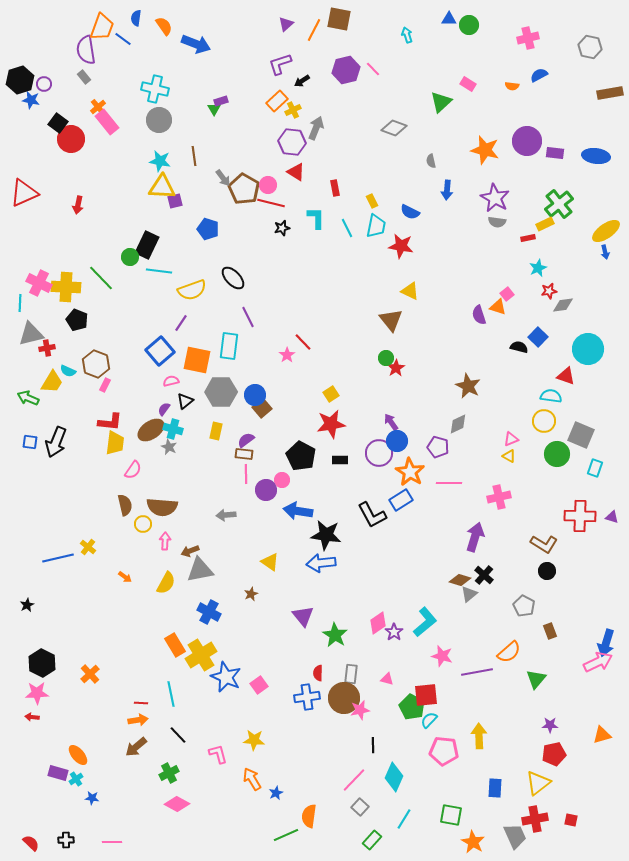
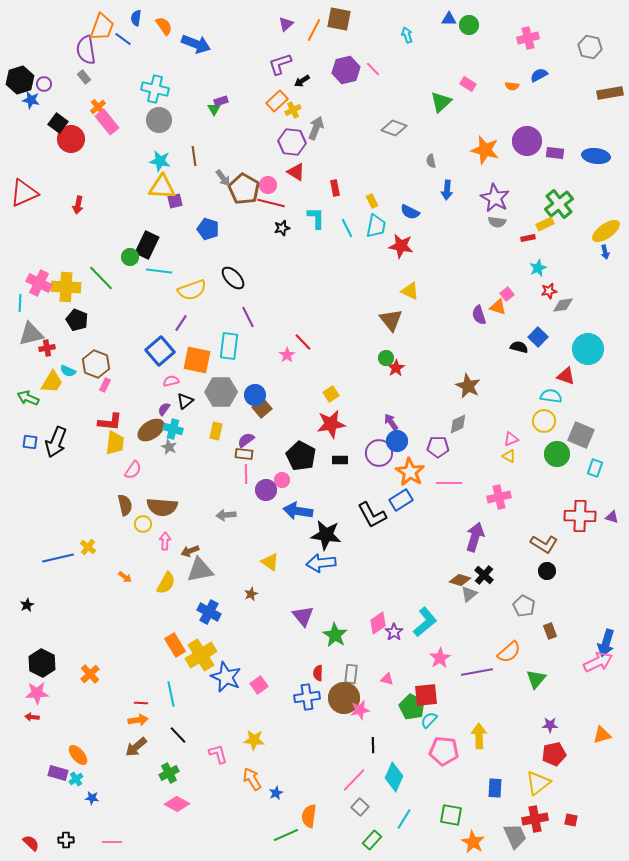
purple pentagon at (438, 447): rotated 15 degrees counterclockwise
pink star at (442, 656): moved 2 px left, 2 px down; rotated 25 degrees clockwise
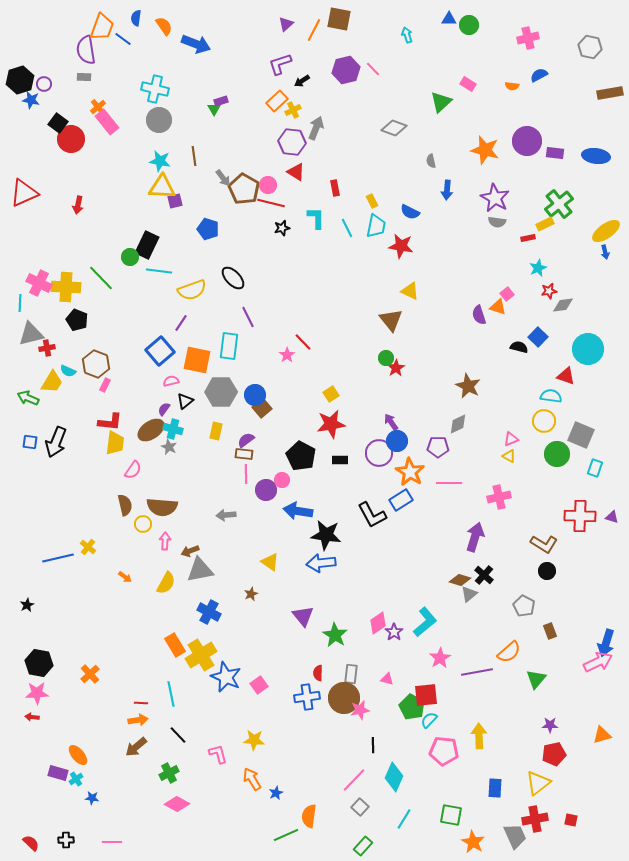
gray rectangle at (84, 77): rotated 48 degrees counterclockwise
black hexagon at (42, 663): moved 3 px left; rotated 16 degrees counterclockwise
green rectangle at (372, 840): moved 9 px left, 6 px down
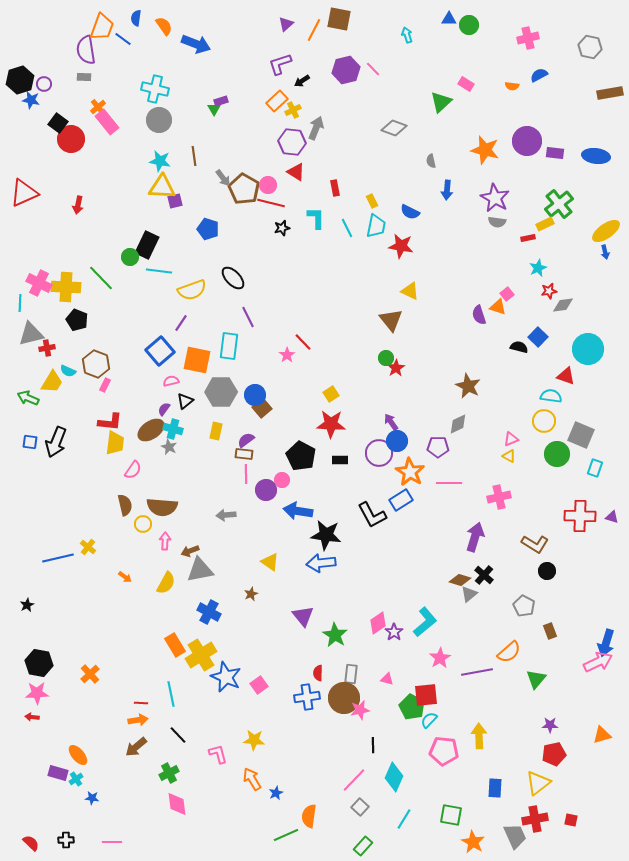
pink rectangle at (468, 84): moved 2 px left
red star at (331, 424): rotated 12 degrees clockwise
brown L-shape at (544, 544): moved 9 px left
pink diamond at (177, 804): rotated 55 degrees clockwise
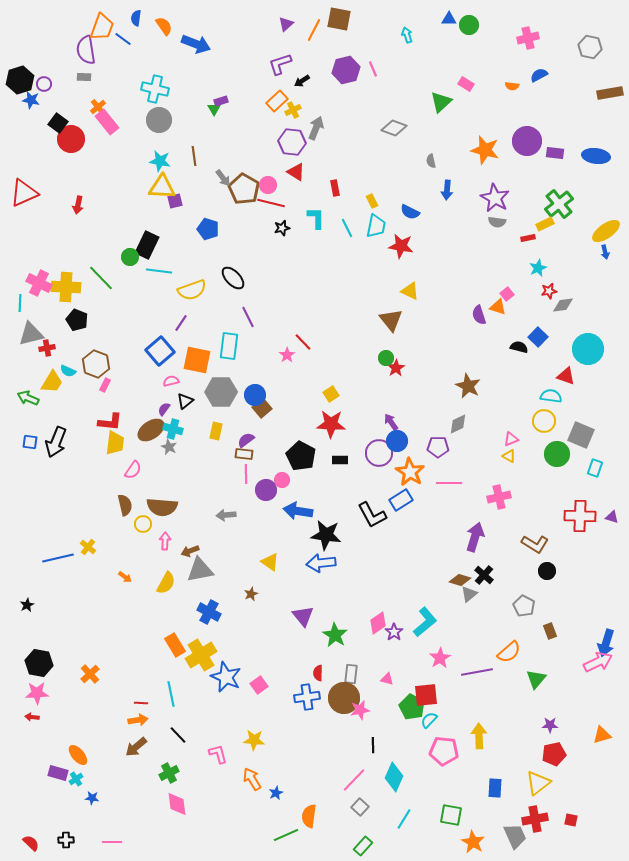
pink line at (373, 69): rotated 21 degrees clockwise
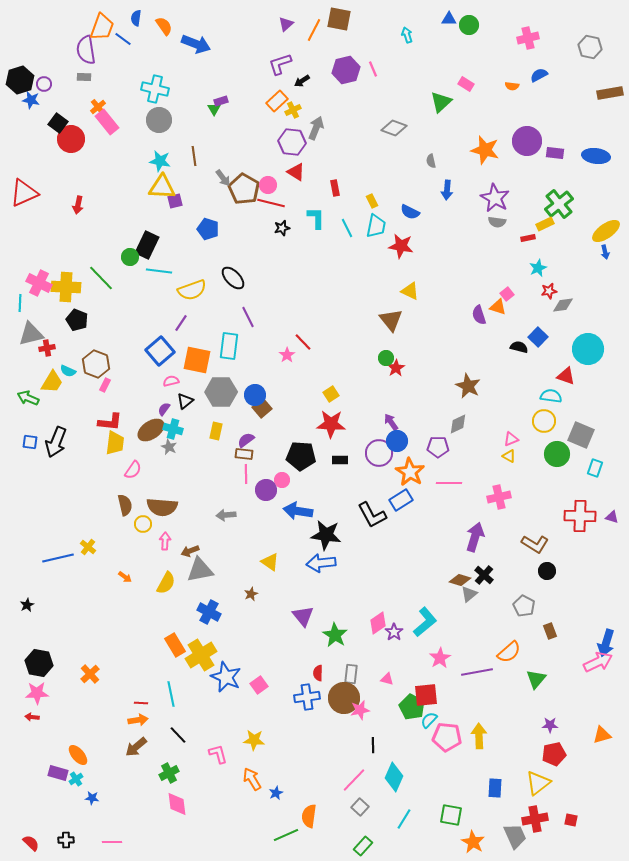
black pentagon at (301, 456): rotated 24 degrees counterclockwise
pink pentagon at (444, 751): moved 3 px right, 14 px up
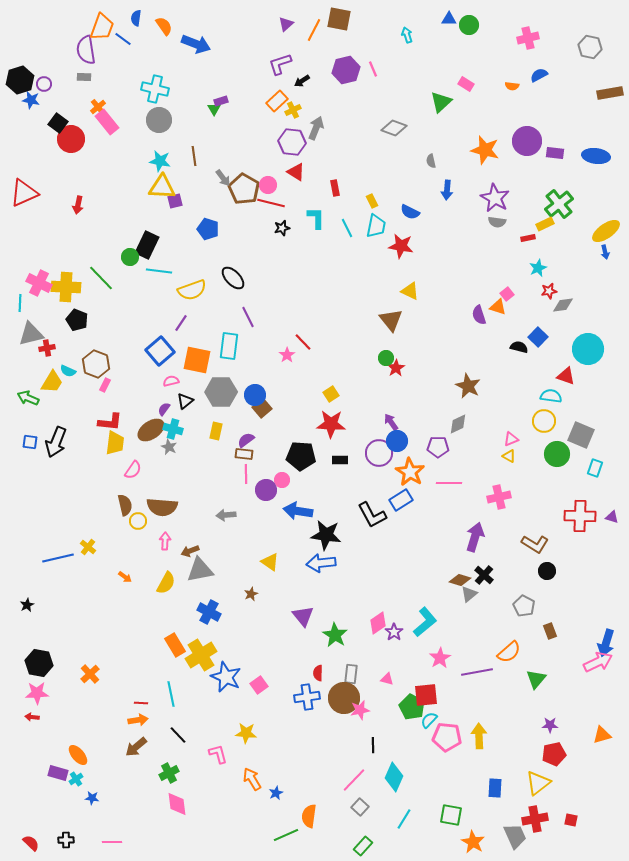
yellow circle at (143, 524): moved 5 px left, 3 px up
yellow star at (254, 740): moved 8 px left, 7 px up
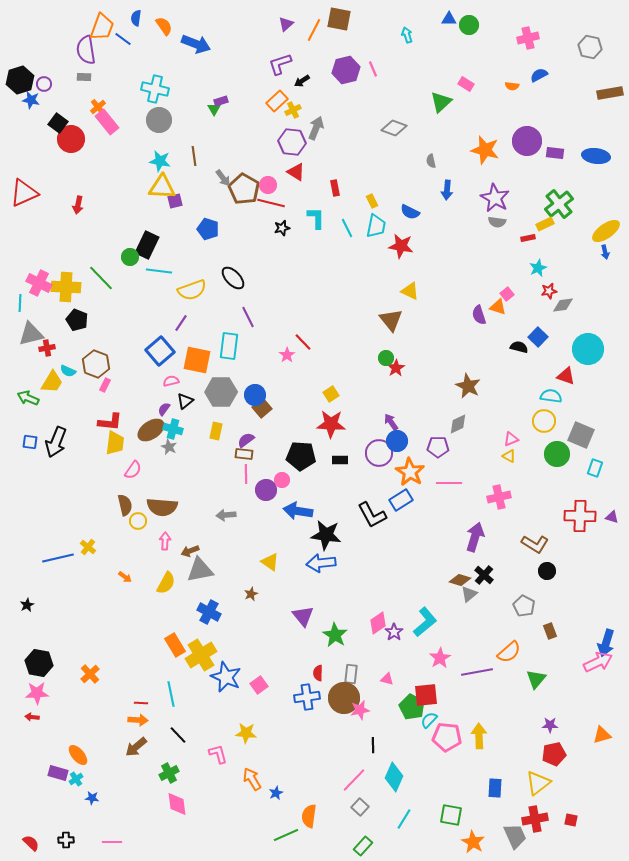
orange arrow at (138, 720): rotated 12 degrees clockwise
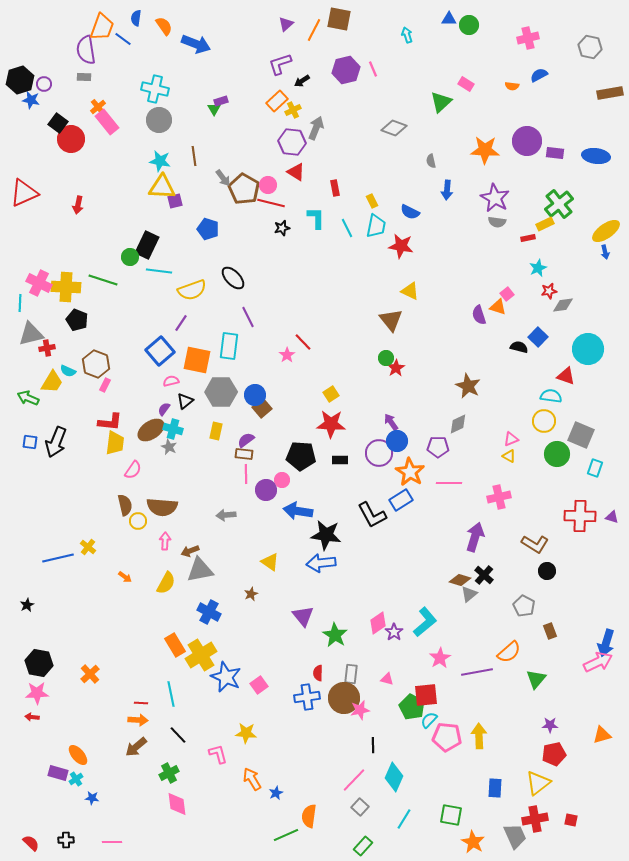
orange star at (485, 150): rotated 12 degrees counterclockwise
green line at (101, 278): moved 2 px right, 2 px down; rotated 28 degrees counterclockwise
